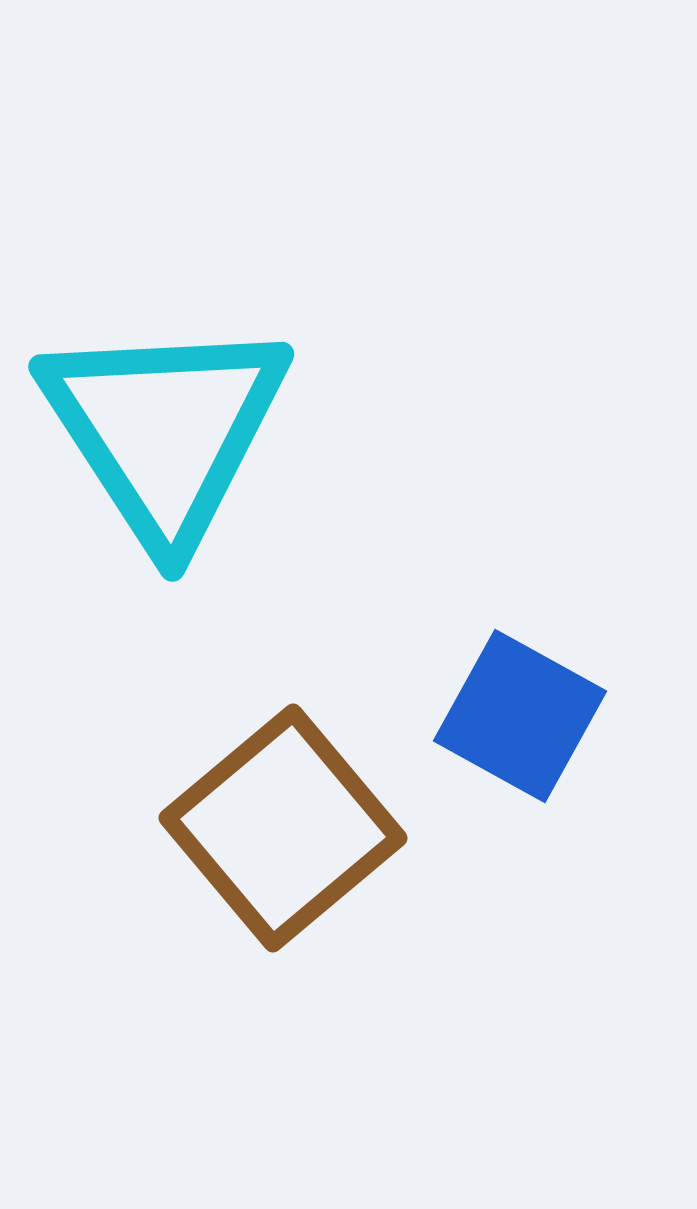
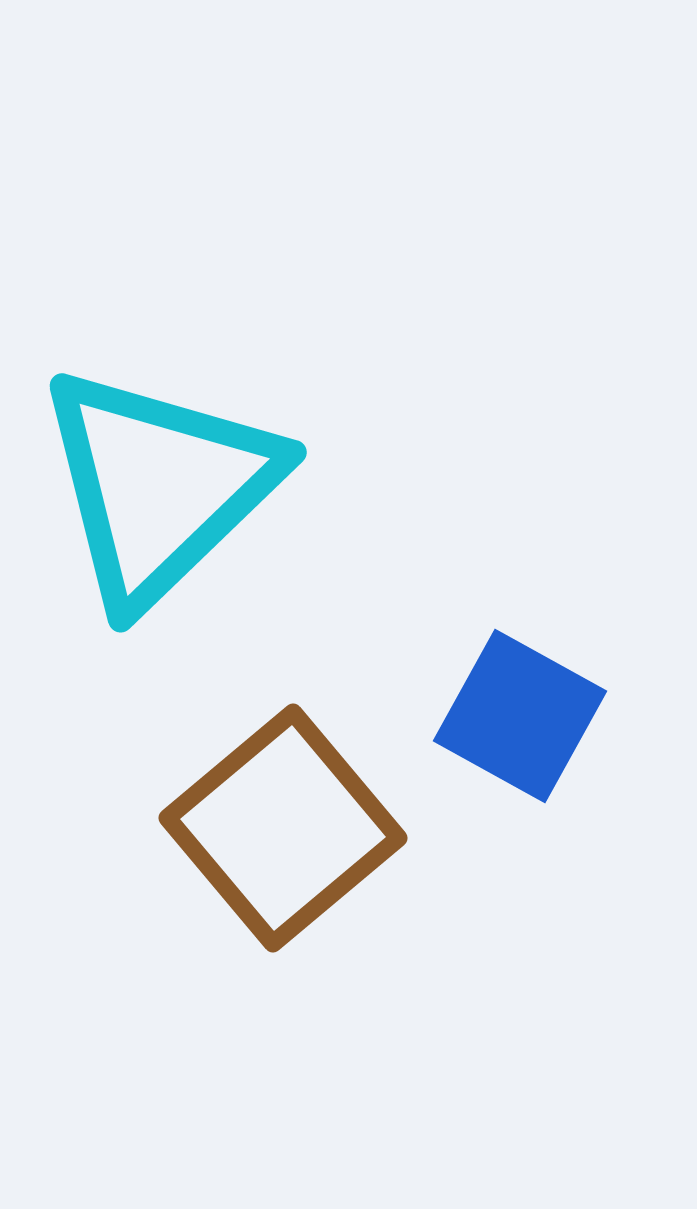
cyan triangle: moved 6 px left, 56 px down; rotated 19 degrees clockwise
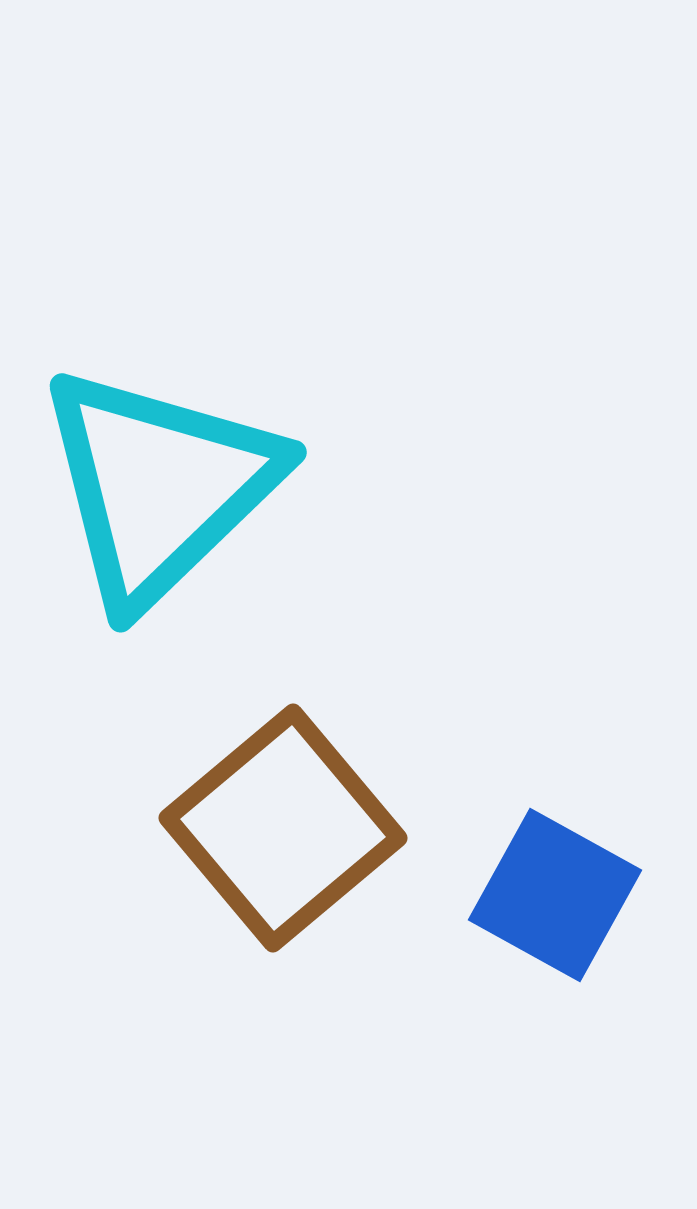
blue square: moved 35 px right, 179 px down
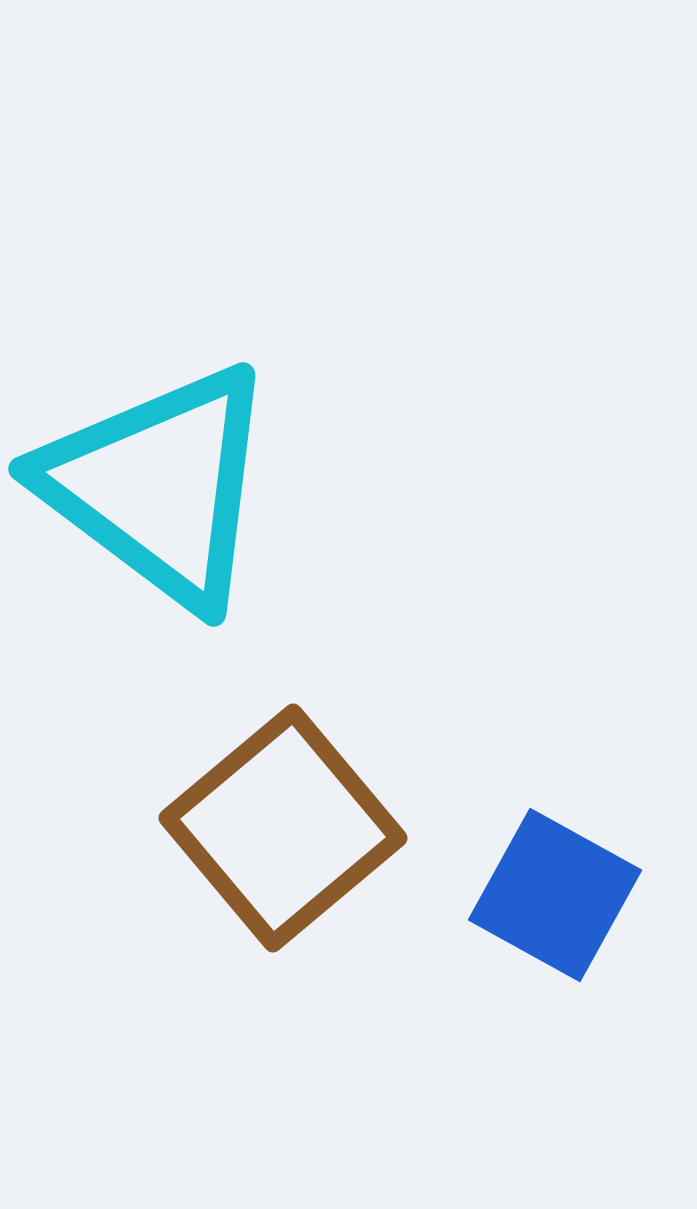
cyan triangle: rotated 39 degrees counterclockwise
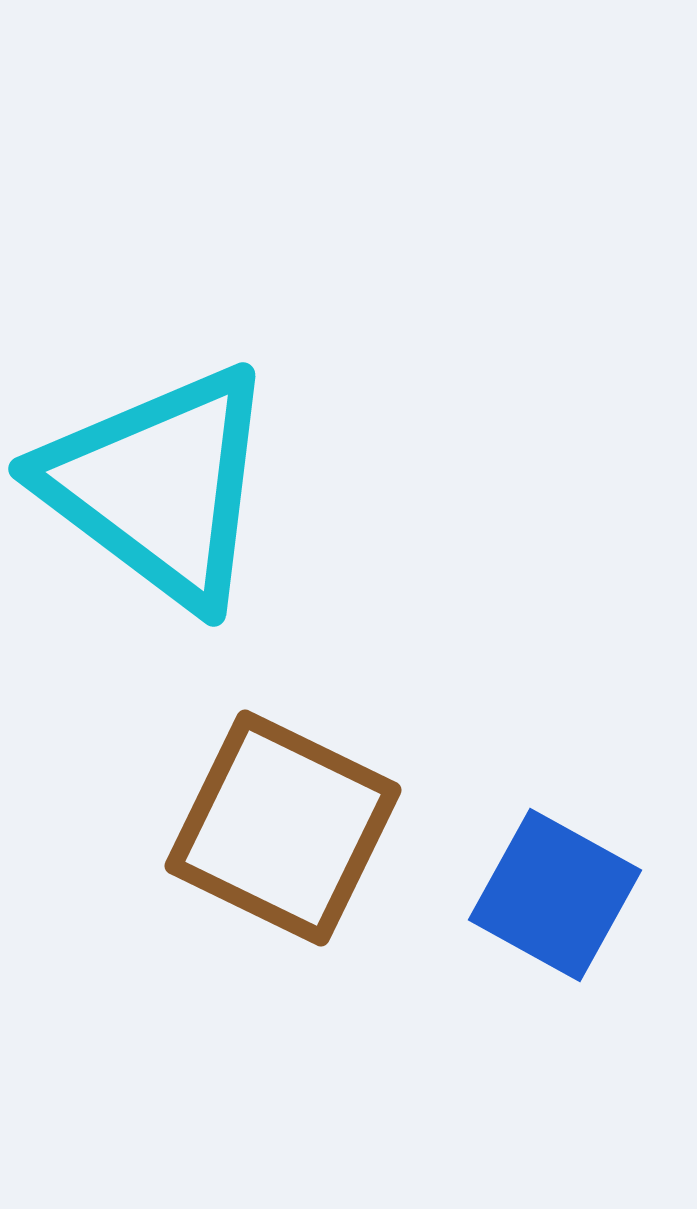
brown square: rotated 24 degrees counterclockwise
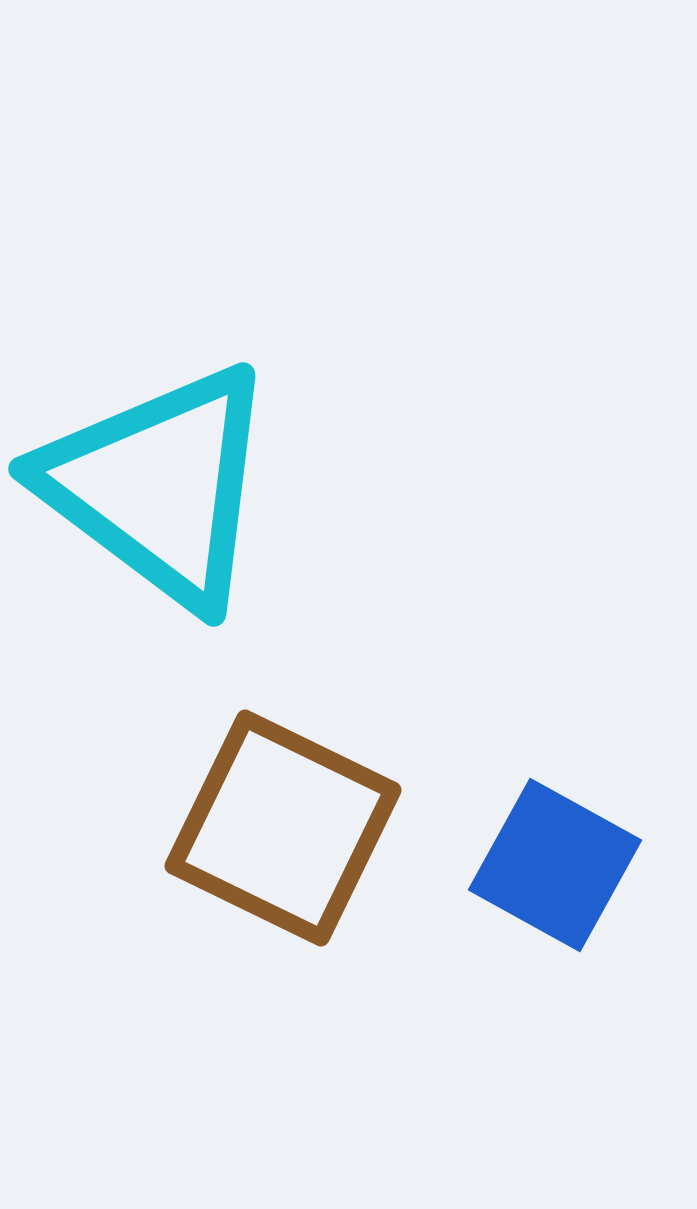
blue square: moved 30 px up
